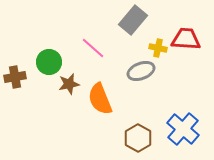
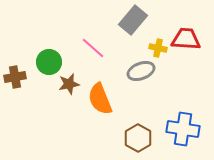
blue cross: rotated 32 degrees counterclockwise
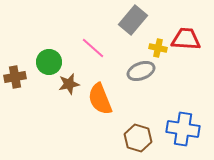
brown hexagon: rotated 12 degrees counterclockwise
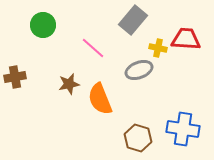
green circle: moved 6 px left, 37 px up
gray ellipse: moved 2 px left, 1 px up
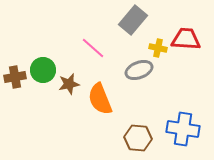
green circle: moved 45 px down
brown hexagon: rotated 12 degrees counterclockwise
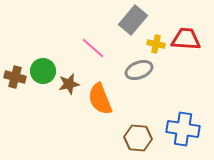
yellow cross: moved 2 px left, 4 px up
green circle: moved 1 px down
brown cross: rotated 25 degrees clockwise
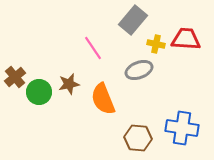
pink line: rotated 15 degrees clockwise
green circle: moved 4 px left, 21 px down
brown cross: rotated 35 degrees clockwise
orange semicircle: moved 3 px right
blue cross: moved 1 px left, 1 px up
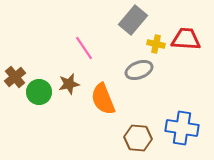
pink line: moved 9 px left
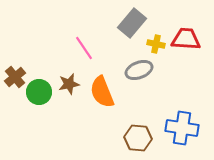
gray rectangle: moved 1 px left, 3 px down
orange semicircle: moved 1 px left, 7 px up
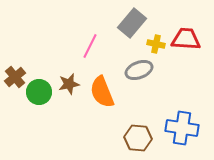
pink line: moved 6 px right, 2 px up; rotated 60 degrees clockwise
